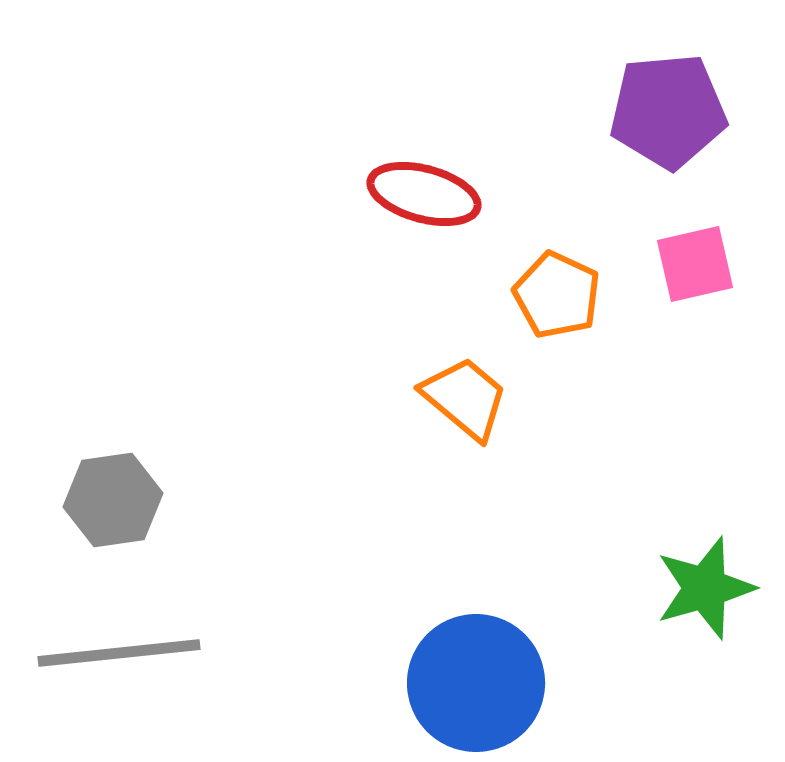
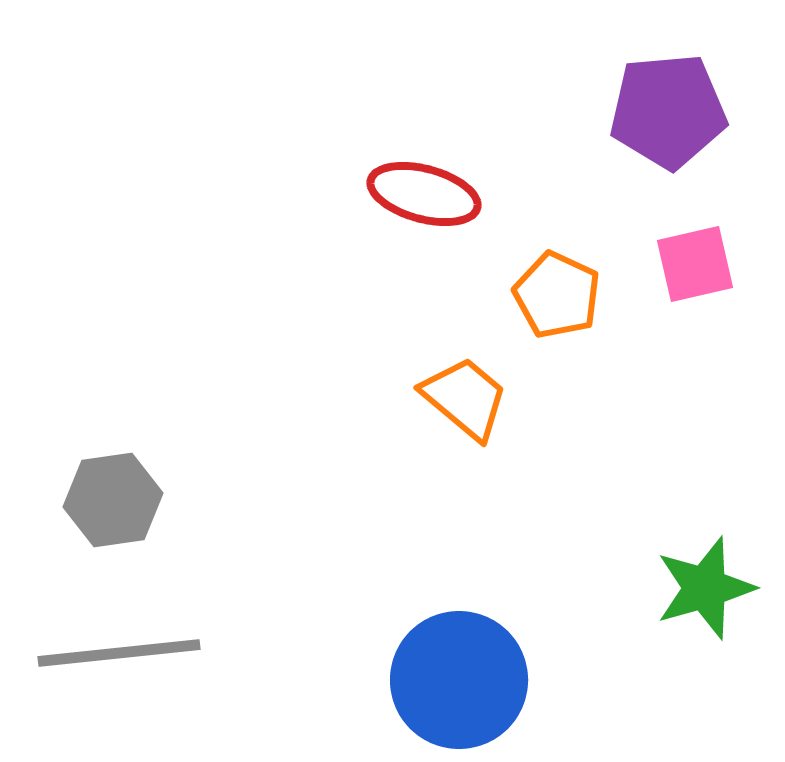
blue circle: moved 17 px left, 3 px up
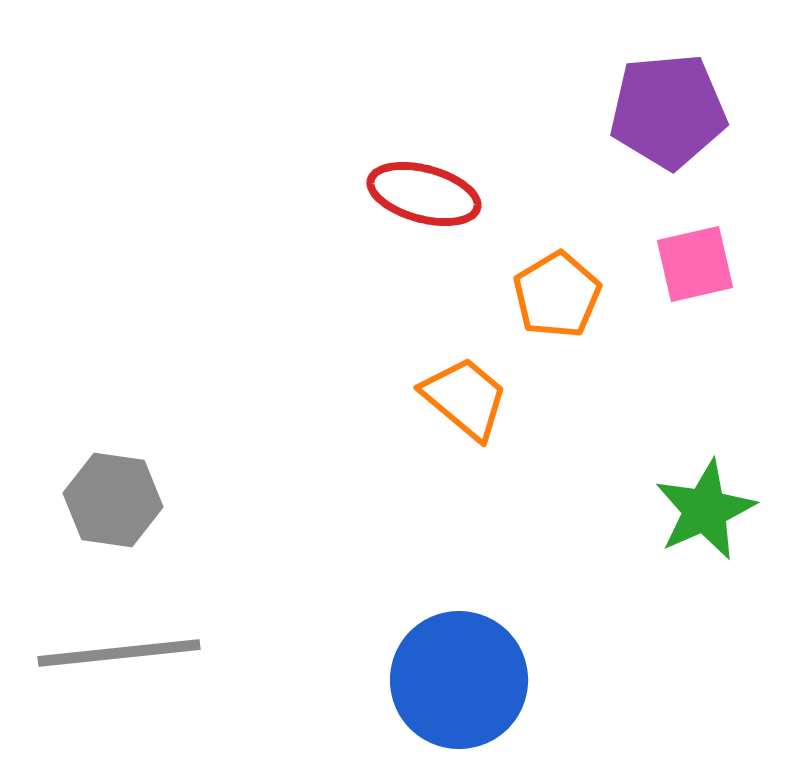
orange pentagon: rotated 16 degrees clockwise
gray hexagon: rotated 16 degrees clockwise
green star: moved 78 px up; rotated 8 degrees counterclockwise
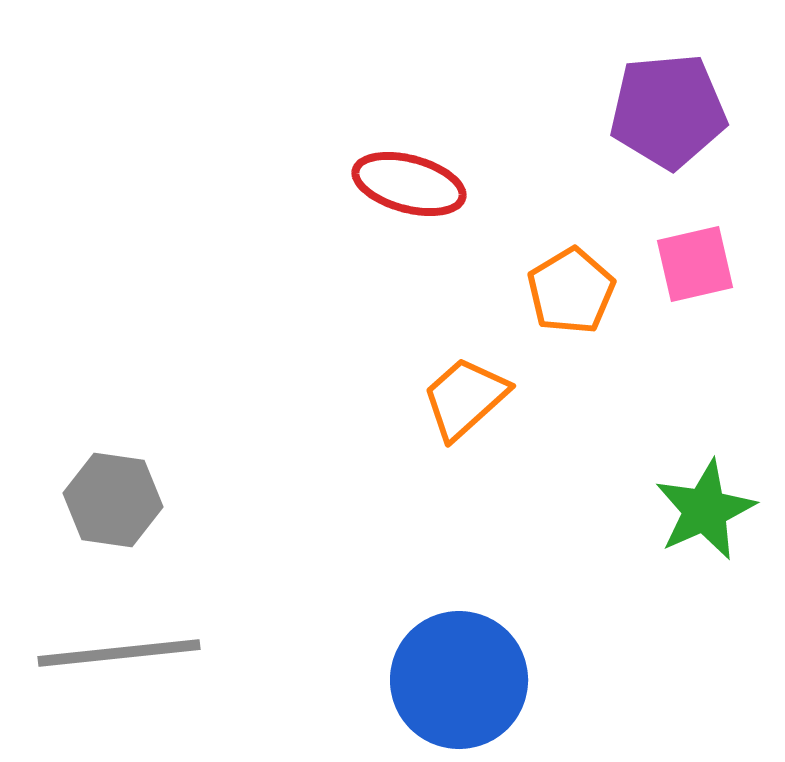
red ellipse: moved 15 px left, 10 px up
orange pentagon: moved 14 px right, 4 px up
orange trapezoid: rotated 82 degrees counterclockwise
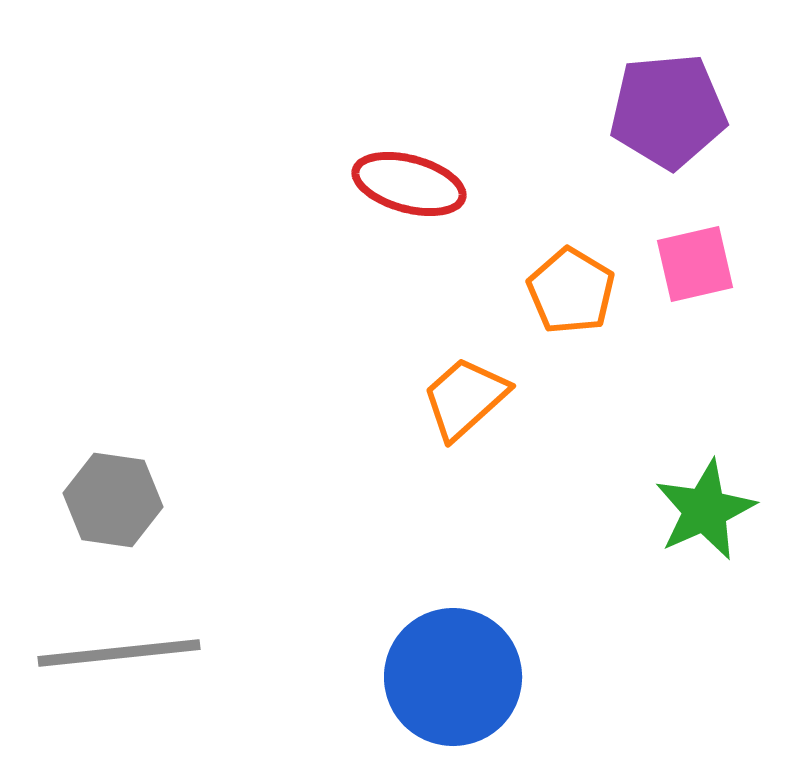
orange pentagon: rotated 10 degrees counterclockwise
blue circle: moved 6 px left, 3 px up
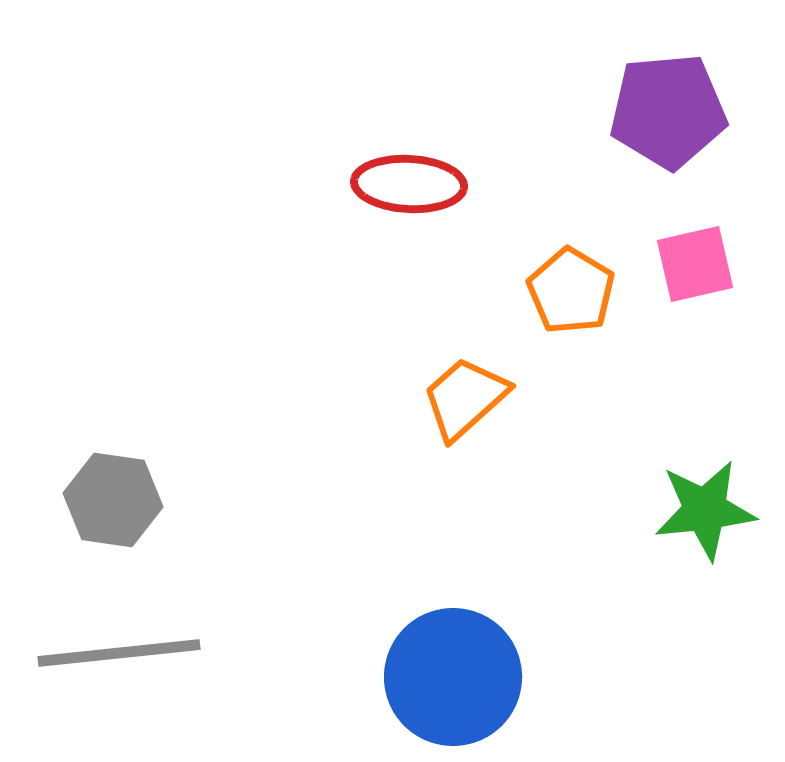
red ellipse: rotated 12 degrees counterclockwise
green star: rotated 18 degrees clockwise
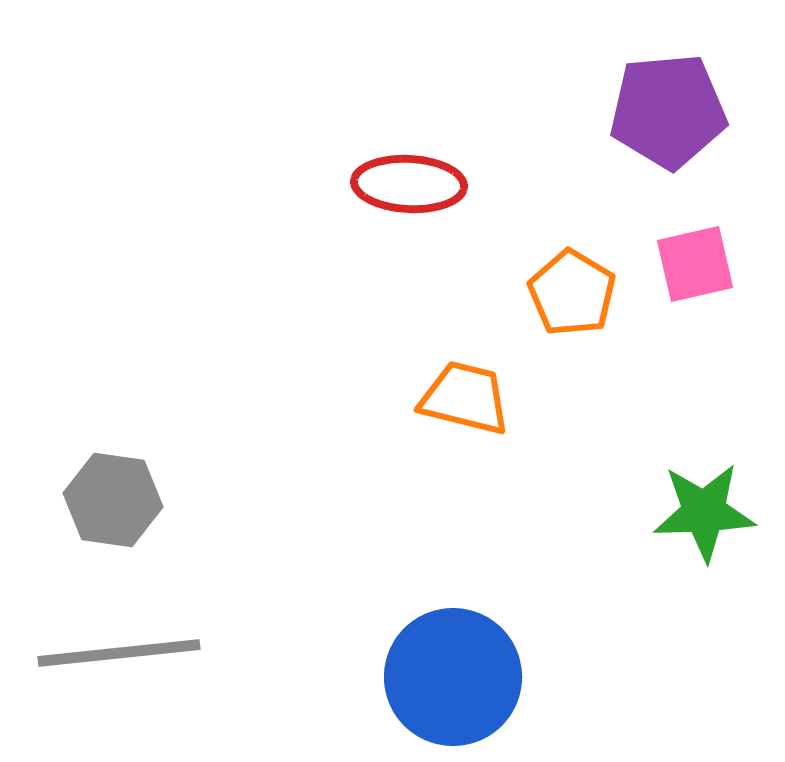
orange pentagon: moved 1 px right, 2 px down
orange trapezoid: rotated 56 degrees clockwise
green star: moved 1 px left, 2 px down; rotated 4 degrees clockwise
